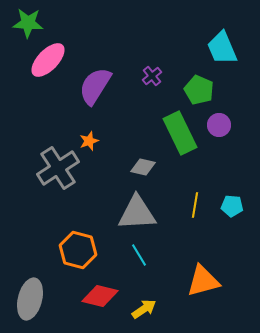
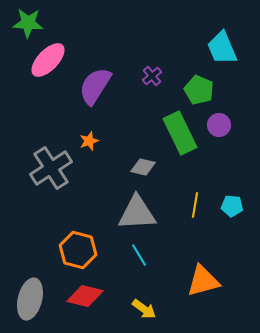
gray cross: moved 7 px left
red diamond: moved 15 px left
yellow arrow: rotated 70 degrees clockwise
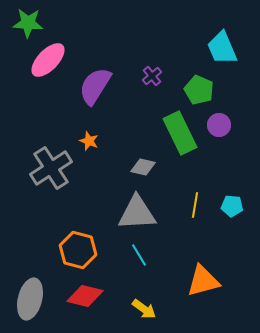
orange star: rotated 30 degrees counterclockwise
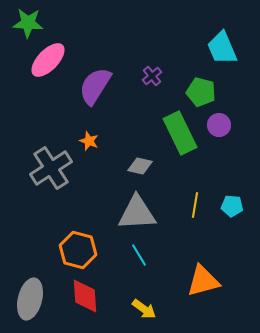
green pentagon: moved 2 px right, 2 px down; rotated 8 degrees counterclockwise
gray diamond: moved 3 px left, 1 px up
red diamond: rotated 72 degrees clockwise
